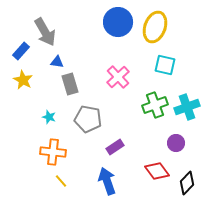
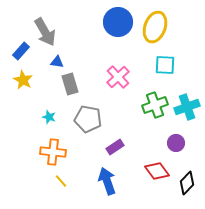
cyan square: rotated 10 degrees counterclockwise
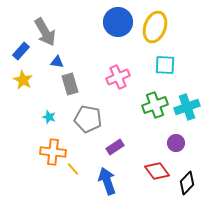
pink cross: rotated 20 degrees clockwise
yellow line: moved 12 px right, 12 px up
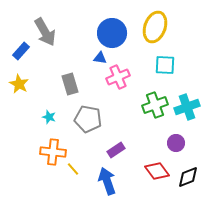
blue circle: moved 6 px left, 11 px down
blue triangle: moved 43 px right, 4 px up
yellow star: moved 4 px left, 4 px down
purple rectangle: moved 1 px right, 3 px down
black diamond: moved 1 px right, 6 px up; rotated 25 degrees clockwise
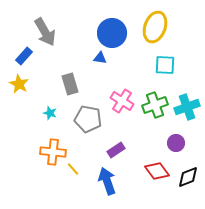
blue rectangle: moved 3 px right, 5 px down
pink cross: moved 4 px right, 24 px down; rotated 35 degrees counterclockwise
cyan star: moved 1 px right, 4 px up
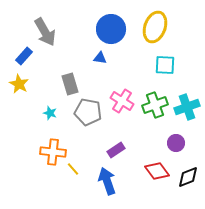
blue circle: moved 1 px left, 4 px up
gray pentagon: moved 7 px up
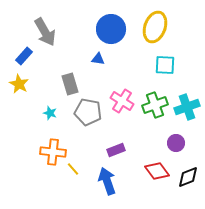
blue triangle: moved 2 px left, 1 px down
purple rectangle: rotated 12 degrees clockwise
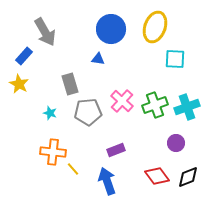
cyan square: moved 10 px right, 6 px up
pink cross: rotated 10 degrees clockwise
gray pentagon: rotated 16 degrees counterclockwise
red diamond: moved 5 px down
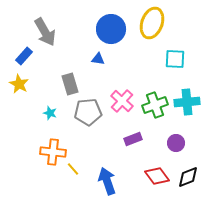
yellow ellipse: moved 3 px left, 4 px up
cyan cross: moved 5 px up; rotated 15 degrees clockwise
purple rectangle: moved 17 px right, 11 px up
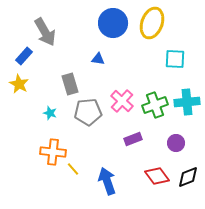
blue circle: moved 2 px right, 6 px up
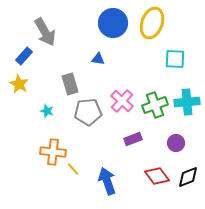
cyan star: moved 3 px left, 2 px up
